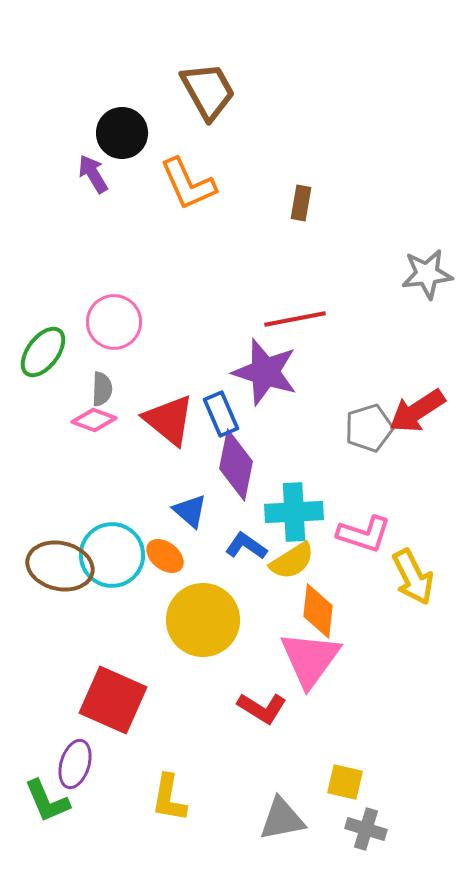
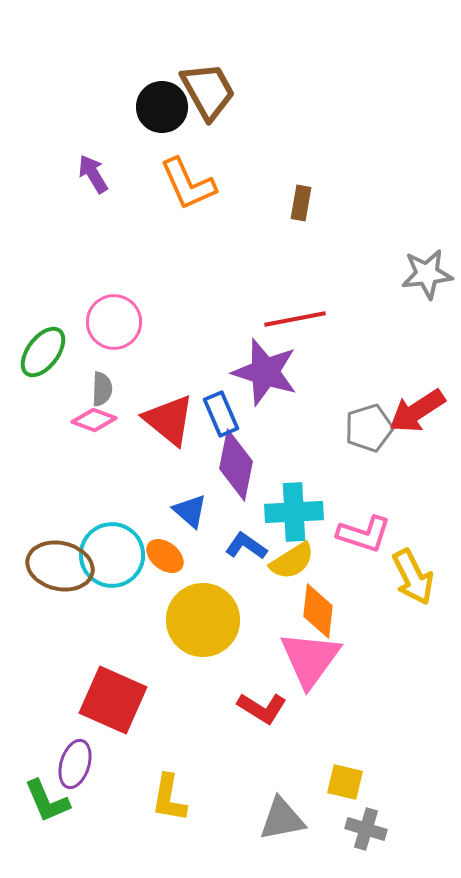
black circle: moved 40 px right, 26 px up
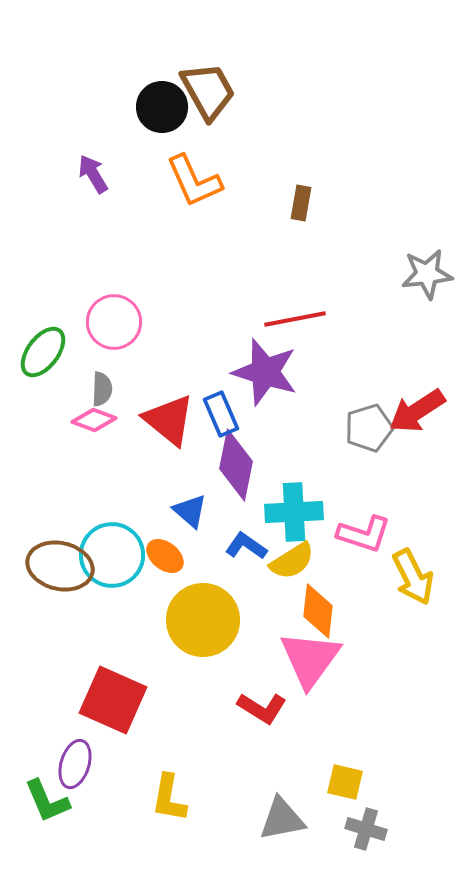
orange L-shape: moved 6 px right, 3 px up
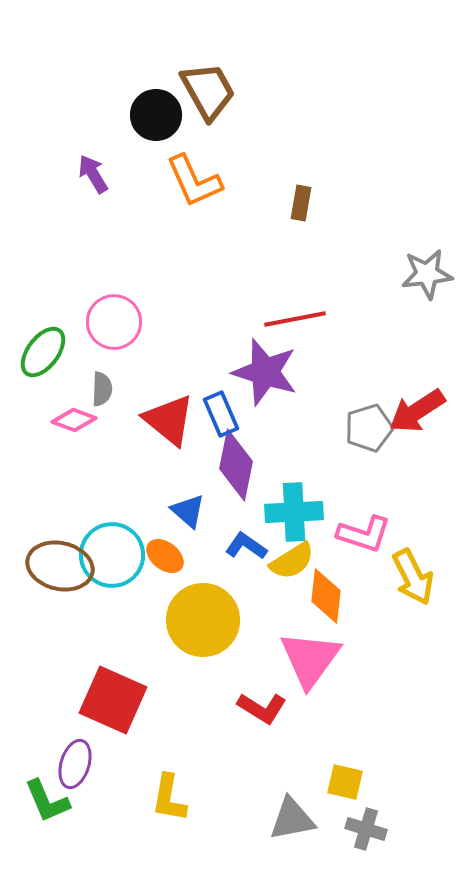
black circle: moved 6 px left, 8 px down
pink diamond: moved 20 px left
blue triangle: moved 2 px left
orange diamond: moved 8 px right, 15 px up
gray triangle: moved 10 px right
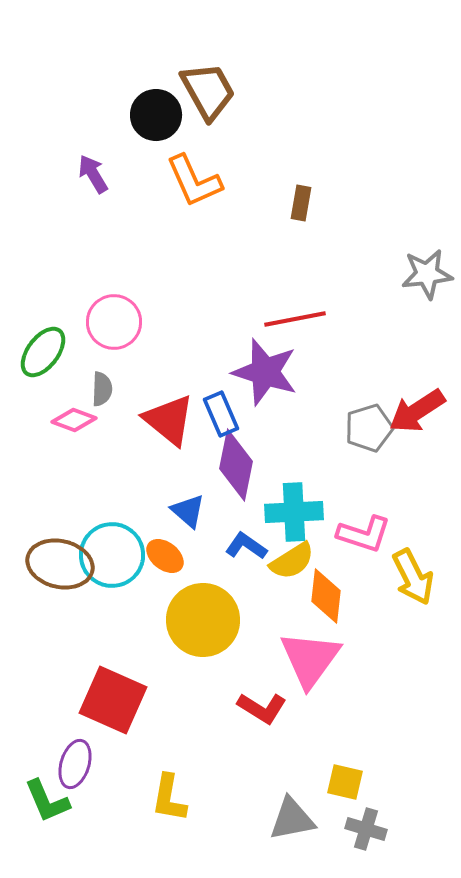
brown ellipse: moved 2 px up
